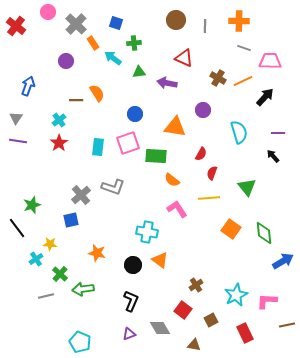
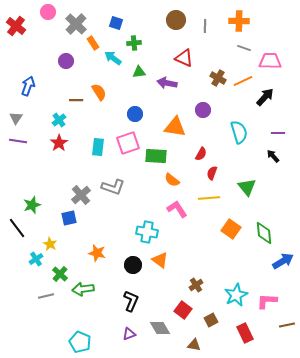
orange semicircle at (97, 93): moved 2 px right, 1 px up
blue square at (71, 220): moved 2 px left, 2 px up
yellow star at (50, 244): rotated 24 degrees clockwise
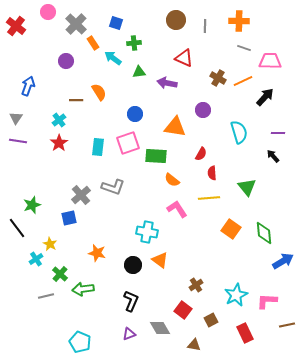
red semicircle at (212, 173): rotated 24 degrees counterclockwise
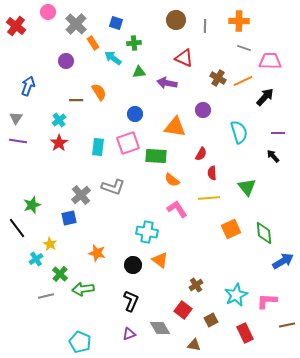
orange square at (231, 229): rotated 30 degrees clockwise
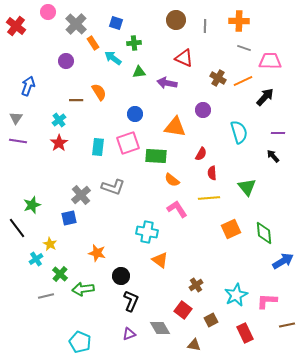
black circle at (133, 265): moved 12 px left, 11 px down
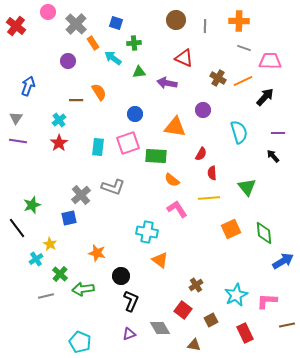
purple circle at (66, 61): moved 2 px right
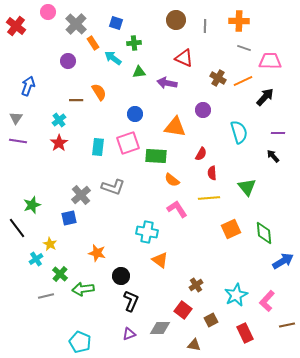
pink L-shape at (267, 301): rotated 50 degrees counterclockwise
gray diamond at (160, 328): rotated 60 degrees counterclockwise
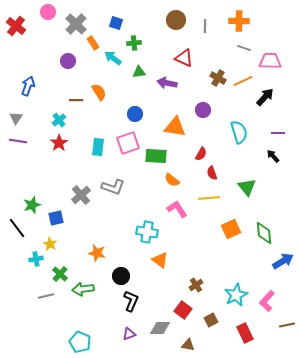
red semicircle at (212, 173): rotated 16 degrees counterclockwise
blue square at (69, 218): moved 13 px left
cyan cross at (36, 259): rotated 24 degrees clockwise
brown triangle at (194, 345): moved 6 px left
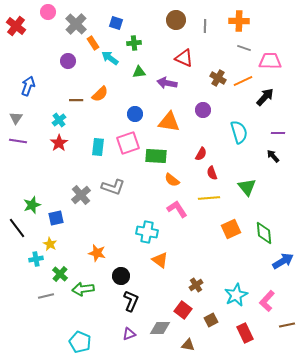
cyan arrow at (113, 58): moved 3 px left
orange semicircle at (99, 92): moved 1 px right, 2 px down; rotated 78 degrees clockwise
orange triangle at (175, 127): moved 6 px left, 5 px up
